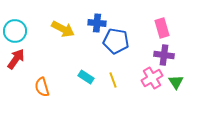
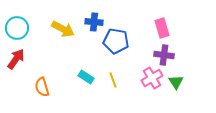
blue cross: moved 3 px left, 1 px up
cyan circle: moved 2 px right, 3 px up
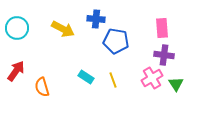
blue cross: moved 2 px right, 3 px up
pink rectangle: rotated 12 degrees clockwise
red arrow: moved 12 px down
green triangle: moved 2 px down
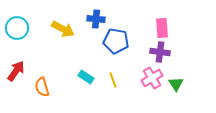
purple cross: moved 4 px left, 3 px up
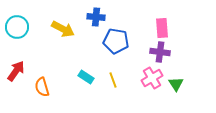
blue cross: moved 2 px up
cyan circle: moved 1 px up
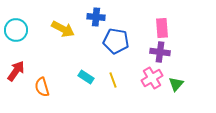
cyan circle: moved 1 px left, 3 px down
green triangle: rotated 14 degrees clockwise
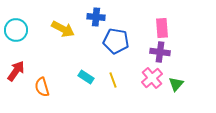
pink cross: rotated 10 degrees counterclockwise
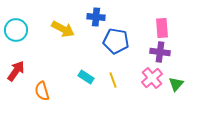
orange semicircle: moved 4 px down
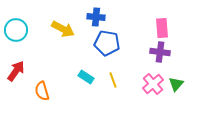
blue pentagon: moved 9 px left, 2 px down
pink cross: moved 1 px right, 6 px down
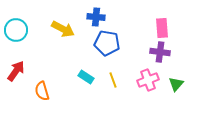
pink cross: moved 5 px left, 4 px up; rotated 20 degrees clockwise
